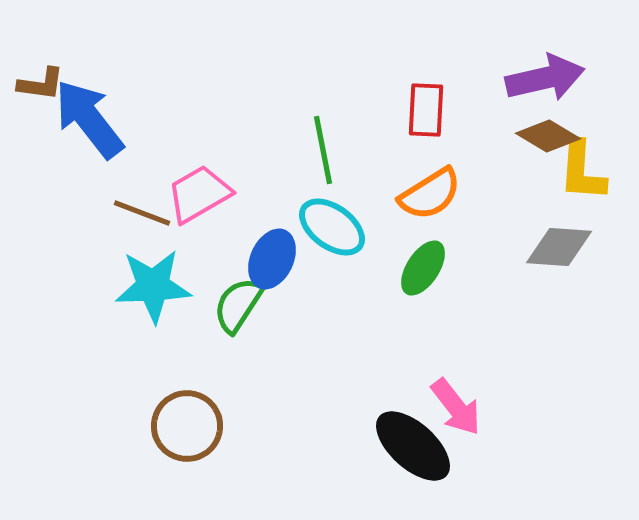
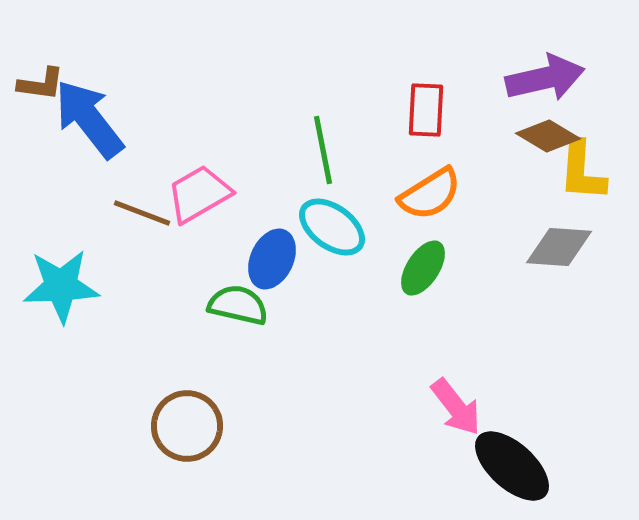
cyan star: moved 92 px left
green semicircle: rotated 70 degrees clockwise
black ellipse: moved 99 px right, 20 px down
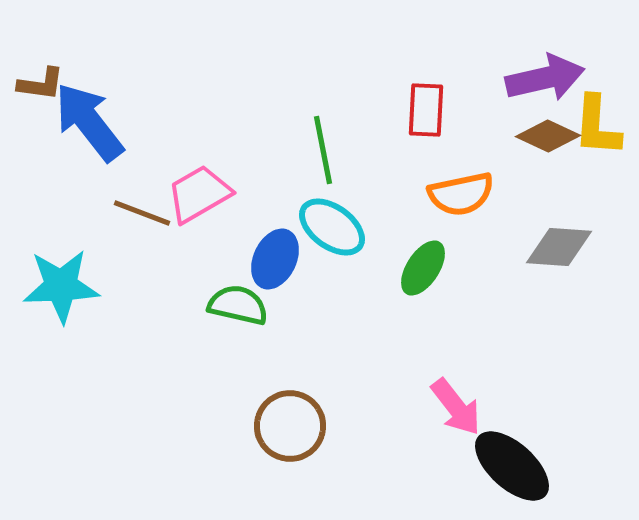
blue arrow: moved 3 px down
brown diamond: rotated 6 degrees counterclockwise
yellow L-shape: moved 15 px right, 45 px up
orange semicircle: moved 31 px right; rotated 20 degrees clockwise
blue ellipse: moved 3 px right
brown circle: moved 103 px right
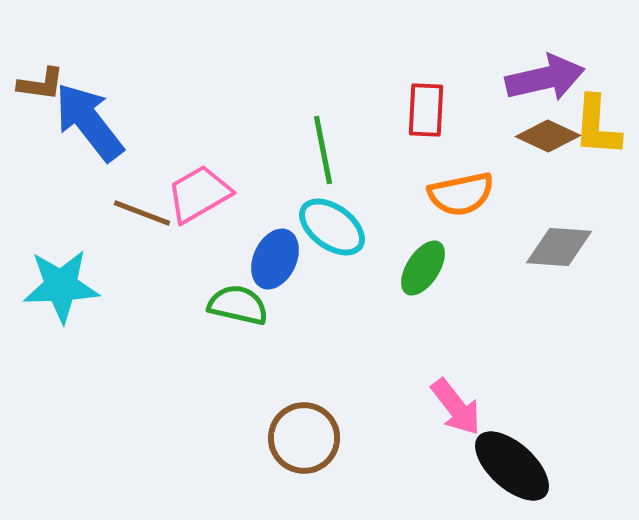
brown circle: moved 14 px right, 12 px down
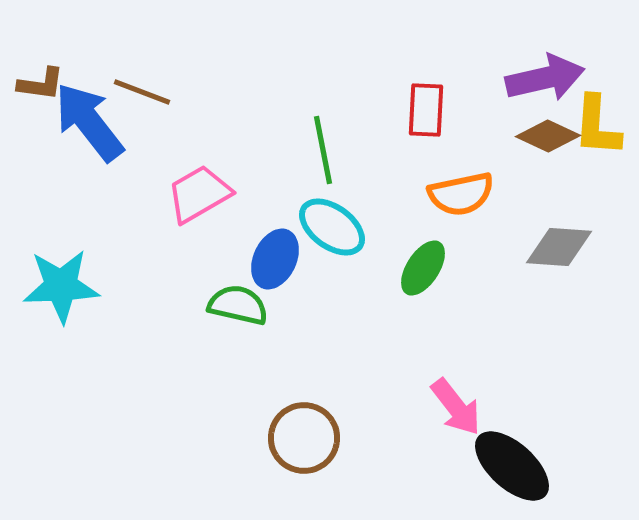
brown line: moved 121 px up
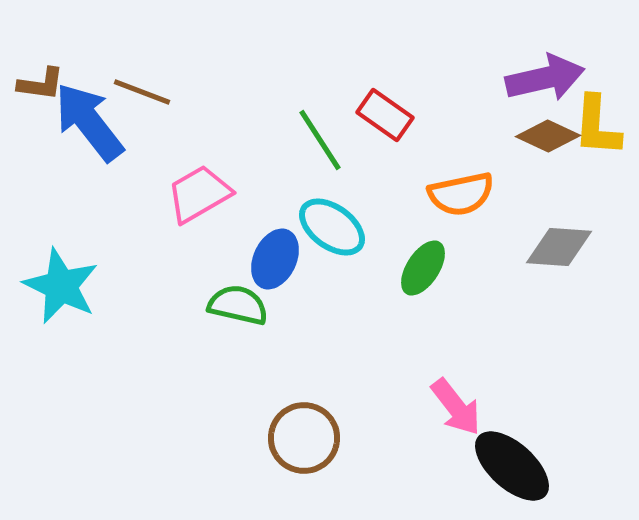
red rectangle: moved 41 px left, 5 px down; rotated 58 degrees counterclockwise
green line: moved 3 px left, 10 px up; rotated 22 degrees counterclockwise
cyan star: rotated 28 degrees clockwise
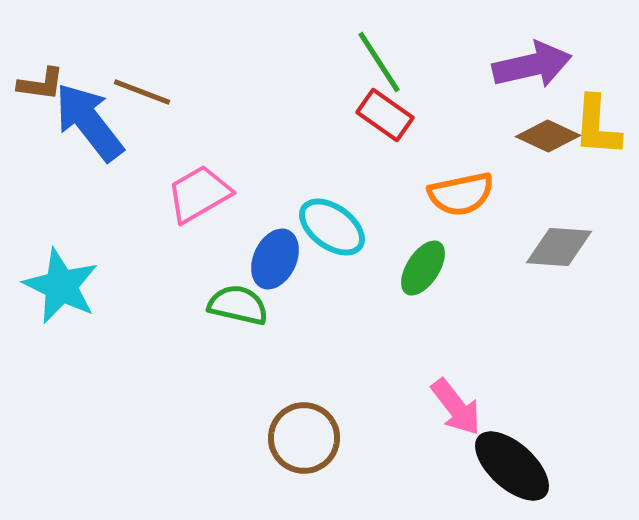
purple arrow: moved 13 px left, 13 px up
green line: moved 59 px right, 78 px up
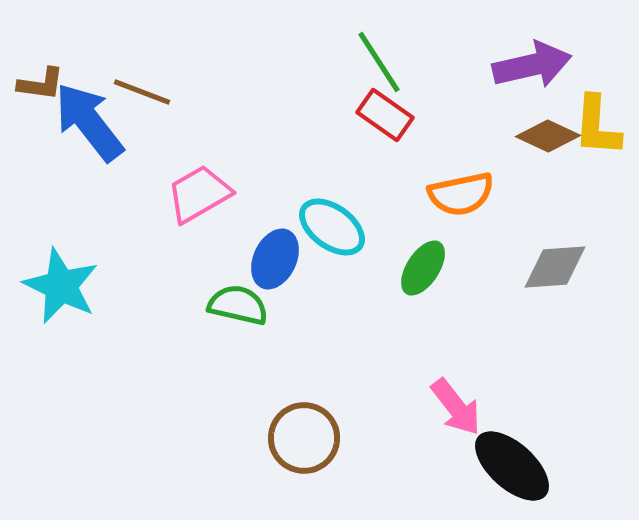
gray diamond: moved 4 px left, 20 px down; rotated 8 degrees counterclockwise
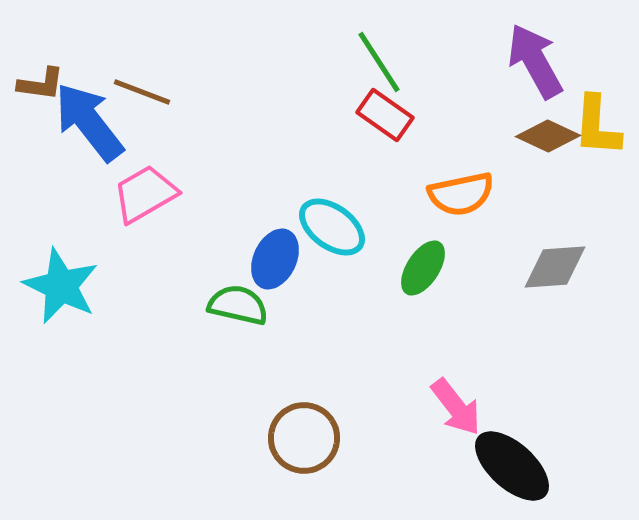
purple arrow: moved 3 px right, 4 px up; rotated 106 degrees counterclockwise
pink trapezoid: moved 54 px left
